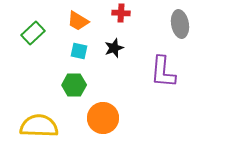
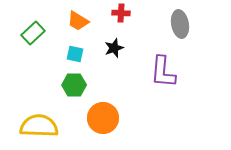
cyan square: moved 4 px left, 3 px down
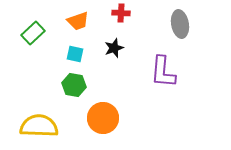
orange trapezoid: rotated 50 degrees counterclockwise
green hexagon: rotated 10 degrees clockwise
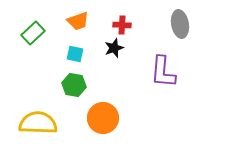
red cross: moved 1 px right, 12 px down
yellow semicircle: moved 1 px left, 3 px up
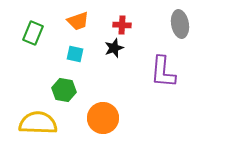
green rectangle: rotated 25 degrees counterclockwise
green hexagon: moved 10 px left, 5 px down
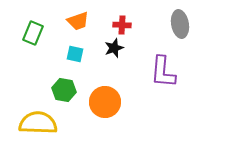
orange circle: moved 2 px right, 16 px up
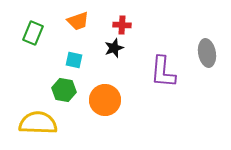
gray ellipse: moved 27 px right, 29 px down
cyan square: moved 1 px left, 6 px down
orange circle: moved 2 px up
